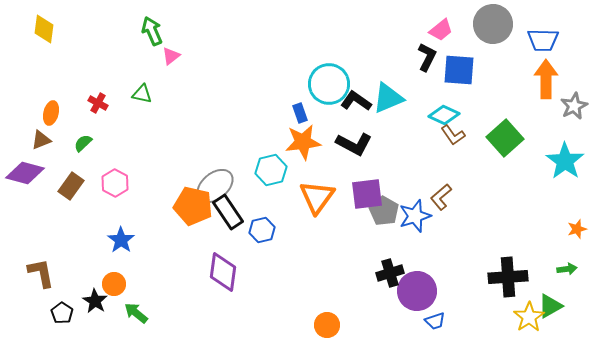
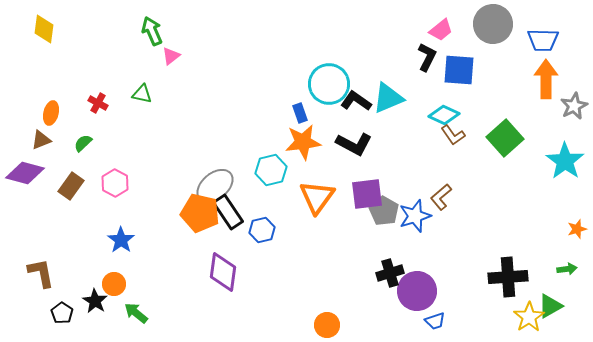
orange pentagon at (193, 206): moved 7 px right, 7 px down
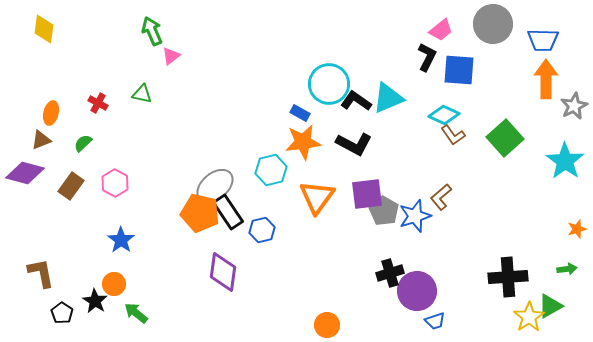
blue rectangle at (300, 113): rotated 42 degrees counterclockwise
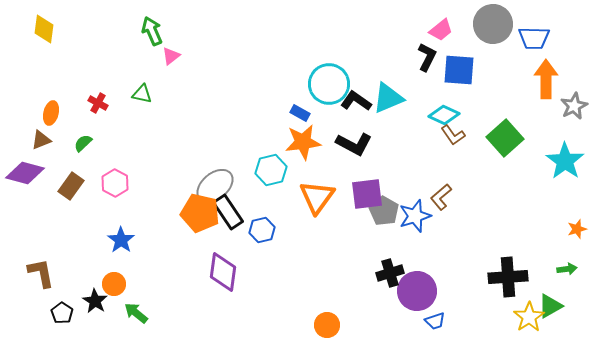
blue trapezoid at (543, 40): moved 9 px left, 2 px up
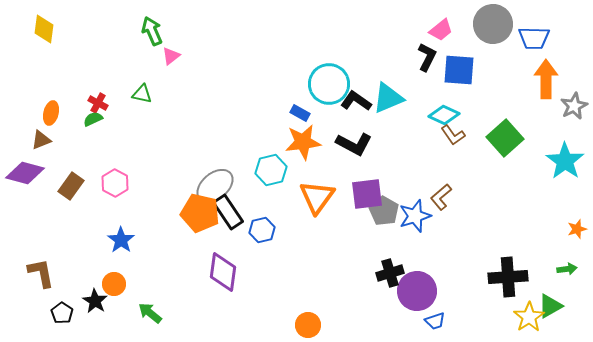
green semicircle at (83, 143): moved 10 px right, 24 px up; rotated 18 degrees clockwise
green arrow at (136, 313): moved 14 px right
orange circle at (327, 325): moved 19 px left
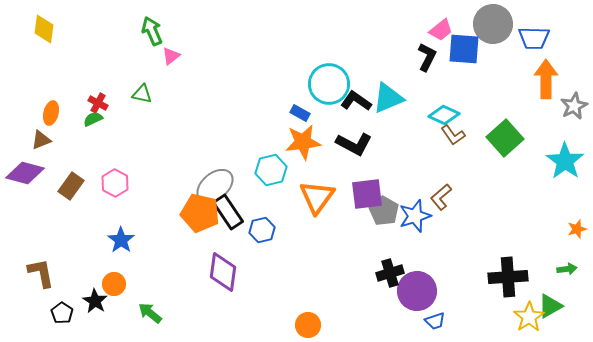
blue square at (459, 70): moved 5 px right, 21 px up
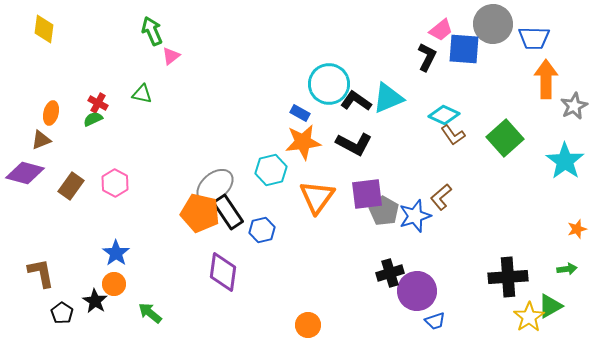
blue star at (121, 240): moved 5 px left, 13 px down
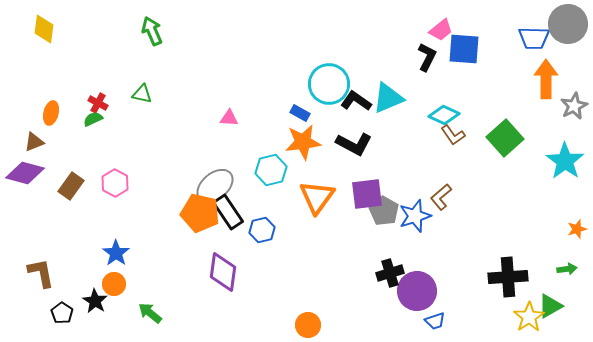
gray circle at (493, 24): moved 75 px right
pink triangle at (171, 56): moved 58 px right, 62 px down; rotated 42 degrees clockwise
brown triangle at (41, 140): moved 7 px left, 2 px down
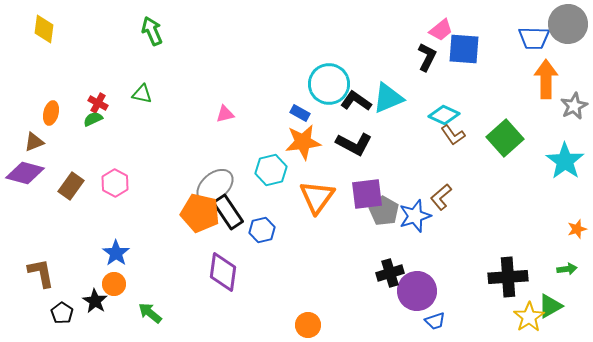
pink triangle at (229, 118): moved 4 px left, 4 px up; rotated 18 degrees counterclockwise
